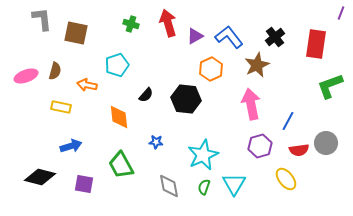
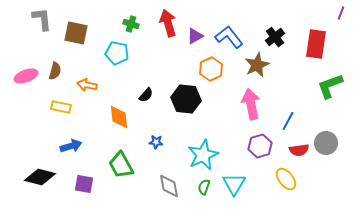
cyan pentagon: moved 12 px up; rotated 30 degrees clockwise
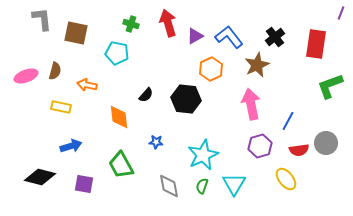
green semicircle: moved 2 px left, 1 px up
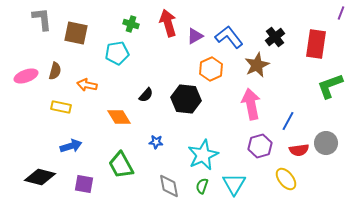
cyan pentagon: rotated 20 degrees counterclockwise
orange diamond: rotated 25 degrees counterclockwise
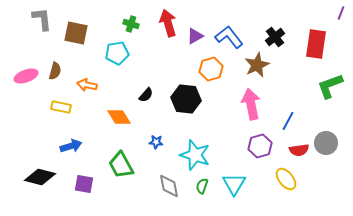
orange hexagon: rotated 10 degrees clockwise
cyan star: moved 8 px left; rotated 28 degrees counterclockwise
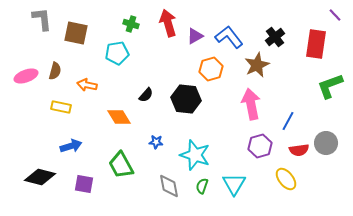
purple line: moved 6 px left, 2 px down; rotated 64 degrees counterclockwise
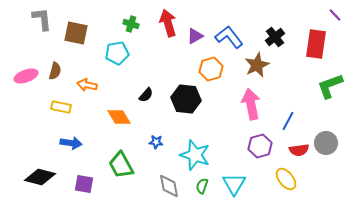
blue arrow: moved 3 px up; rotated 25 degrees clockwise
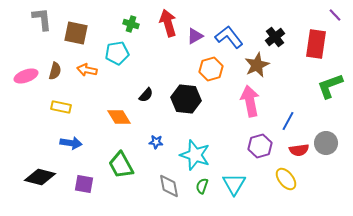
orange arrow: moved 15 px up
pink arrow: moved 1 px left, 3 px up
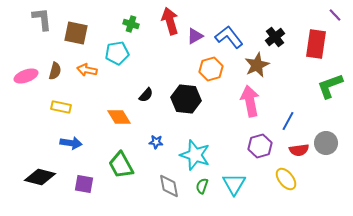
red arrow: moved 2 px right, 2 px up
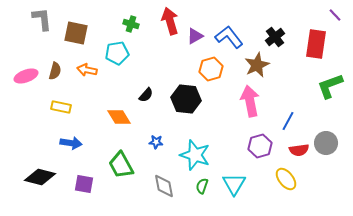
gray diamond: moved 5 px left
